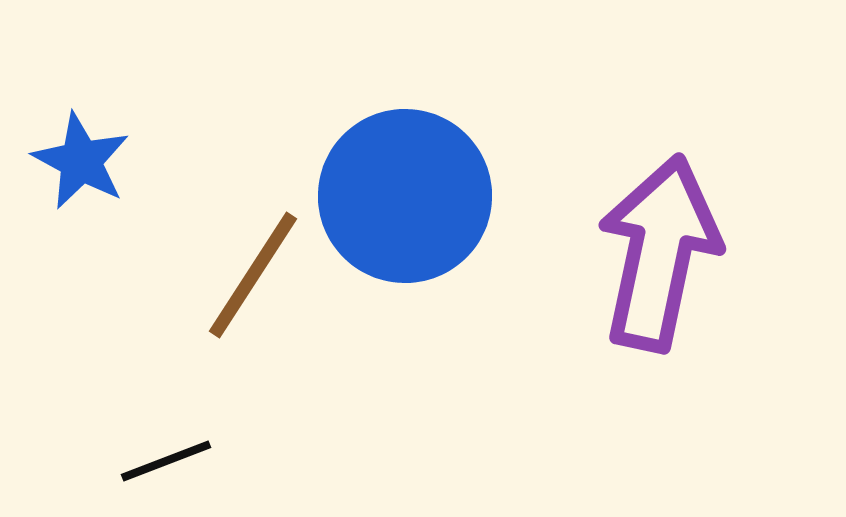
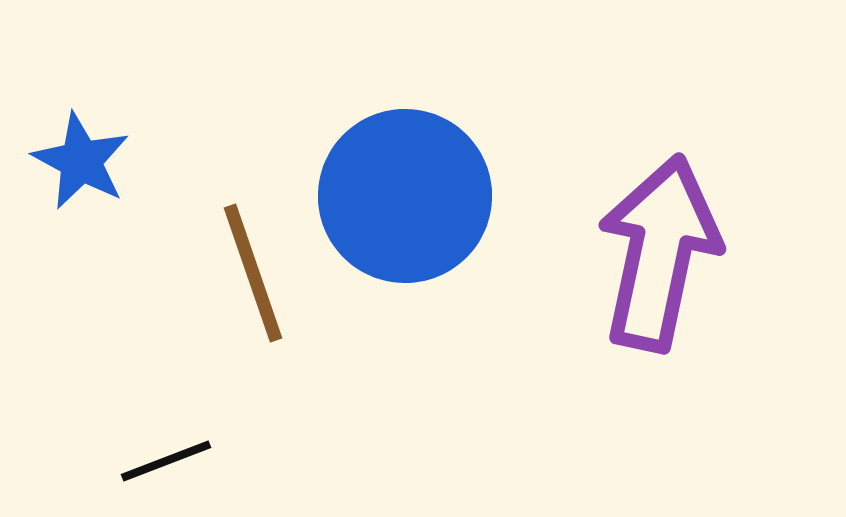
brown line: moved 2 px up; rotated 52 degrees counterclockwise
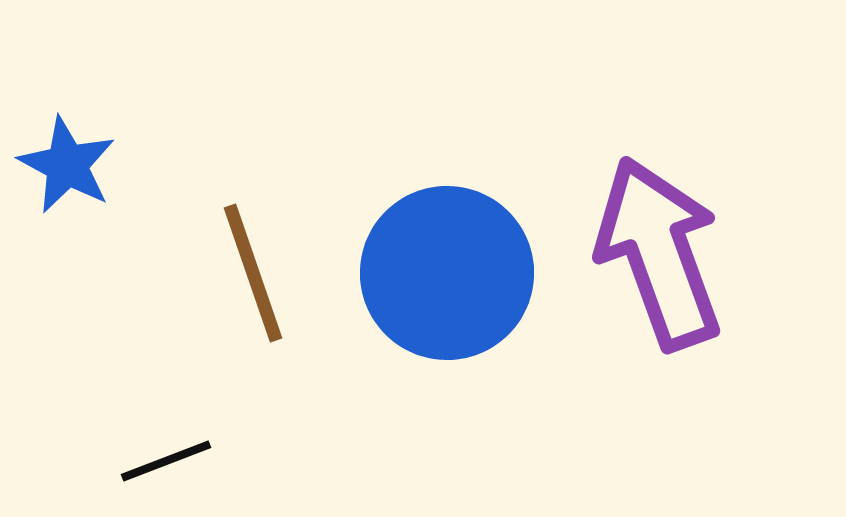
blue star: moved 14 px left, 4 px down
blue circle: moved 42 px right, 77 px down
purple arrow: rotated 32 degrees counterclockwise
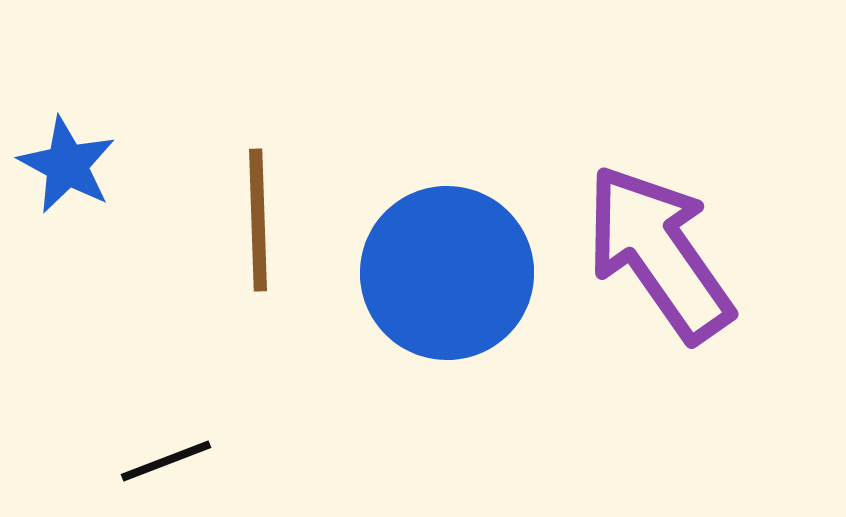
purple arrow: rotated 15 degrees counterclockwise
brown line: moved 5 px right, 53 px up; rotated 17 degrees clockwise
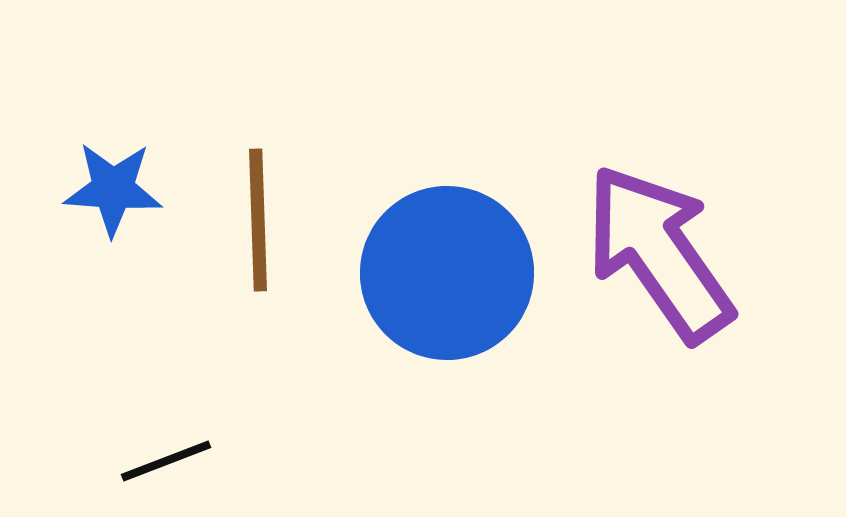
blue star: moved 46 px right, 24 px down; rotated 24 degrees counterclockwise
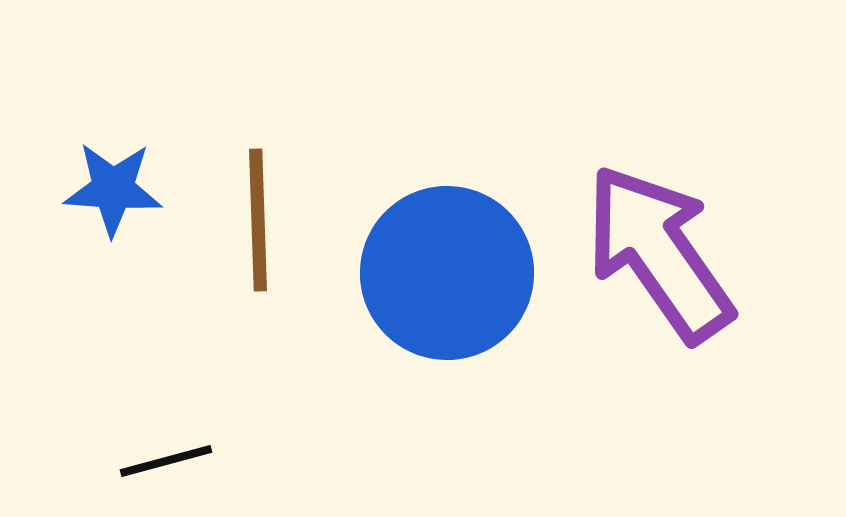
black line: rotated 6 degrees clockwise
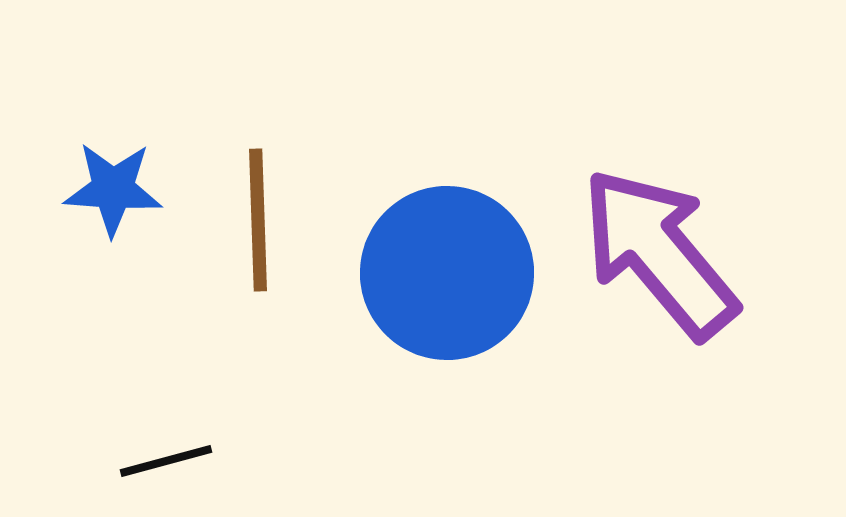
purple arrow: rotated 5 degrees counterclockwise
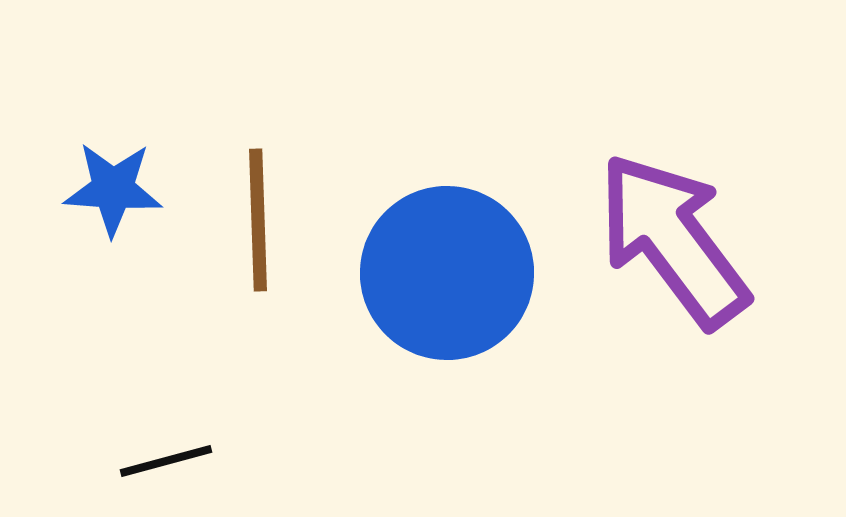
purple arrow: moved 14 px right, 13 px up; rotated 3 degrees clockwise
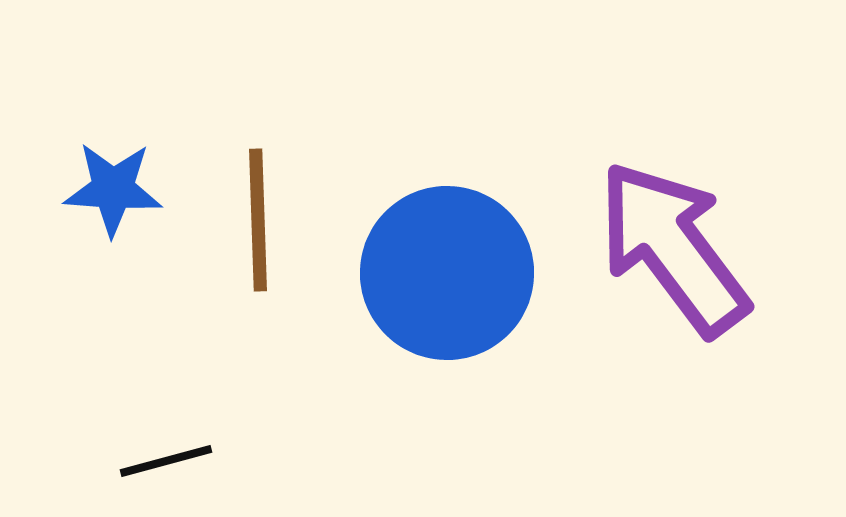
purple arrow: moved 8 px down
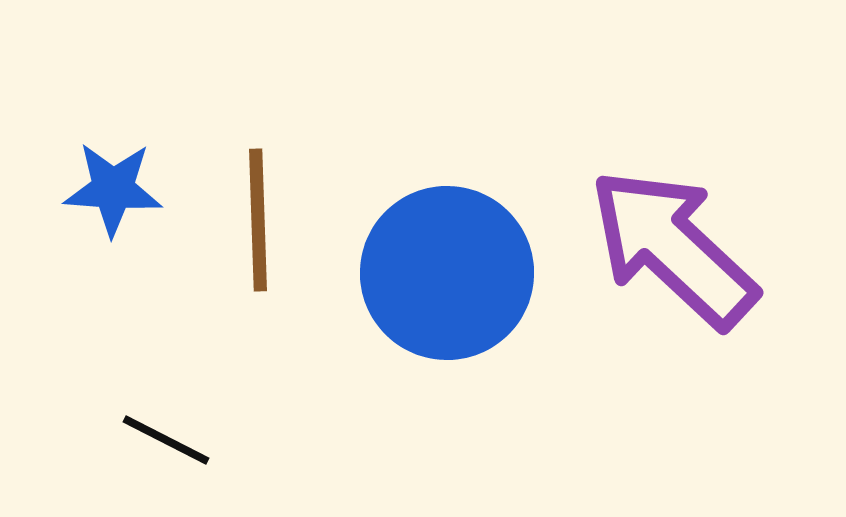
purple arrow: rotated 10 degrees counterclockwise
black line: moved 21 px up; rotated 42 degrees clockwise
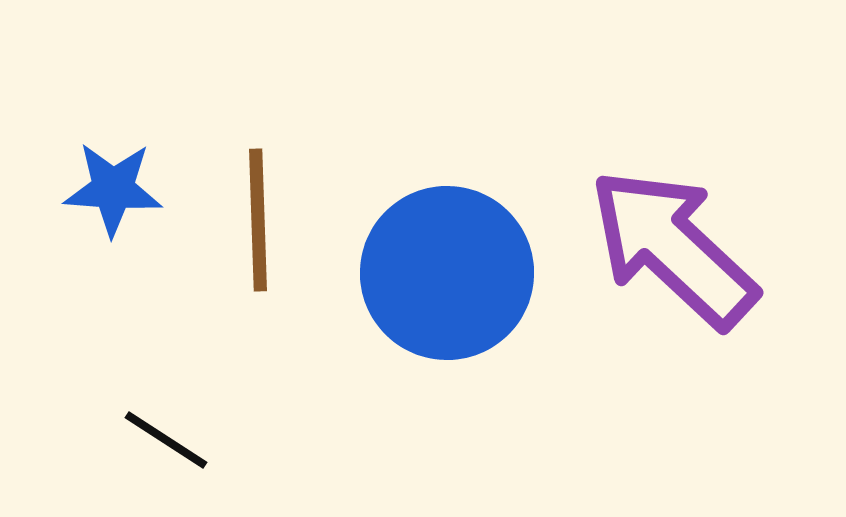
black line: rotated 6 degrees clockwise
